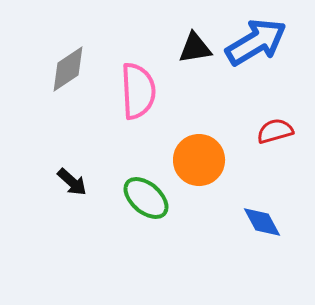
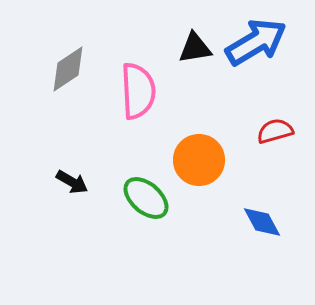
black arrow: rotated 12 degrees counterclockwise
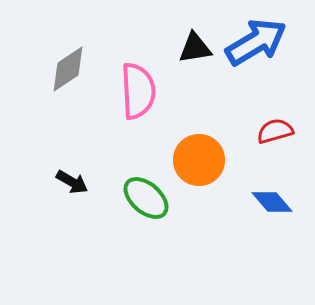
blue diamond: moved 10 px right, 20 px up; rotated 12 degrees counterclockwise
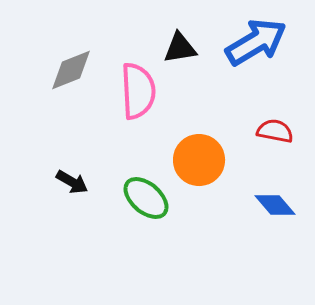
black triangle: moved 15 px left
gray diamond: moved 3 px right, 1 px down; rotated 12 degrees clockwise
red semicircle: rotated 27 degrees clockwise
blue diamond: moved 3 px right, 3 px down
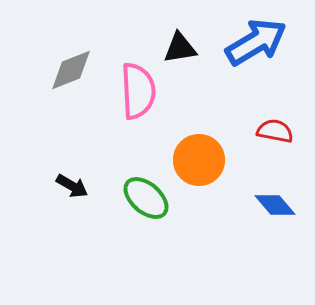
black arrow: moved 4 px down
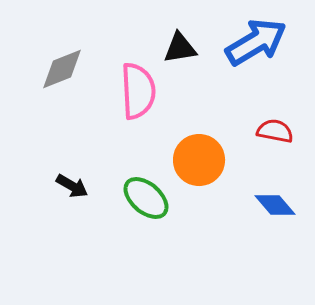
gray diamond: moved 9 px left, 1 px up
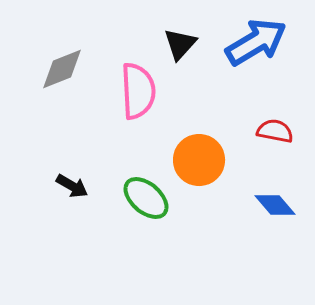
black triangle: moved 4 px up; rotated 39 degrees counterclockwise
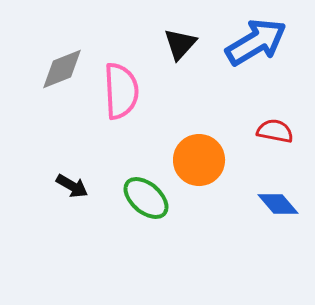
pink semicircle: moved 17 px left
blue diamond: moved 3 px right, 1 px up
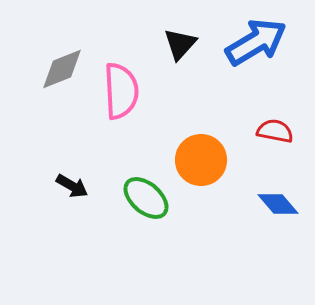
orange circle: moved 2 px right
